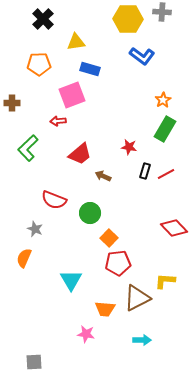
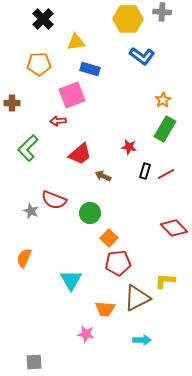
gray star: moved 4 px left, 18 px up
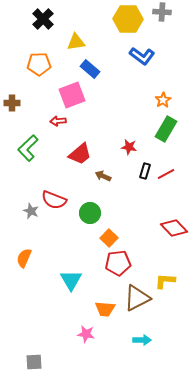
blue rectangle: rotated 24 degrees clockwise
green rectangle: moved 1 px right
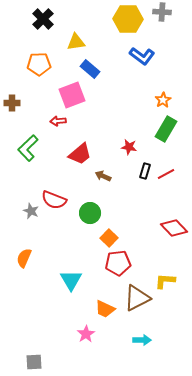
orange trapezoid: rotated 20 degrees clockwise
pink star: rotated 30 degrees clockwise
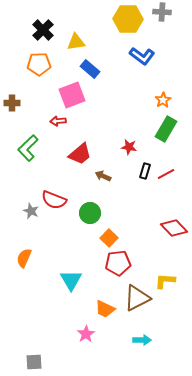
black cross: moved 11 px down
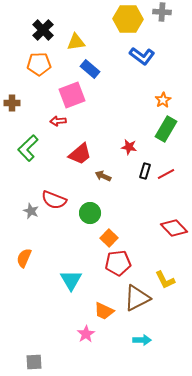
yellow L-shape: moved 1 px up; rotated 120 degrees counterclockwise
orange trapezoid: moved 1 px left, 2 px down
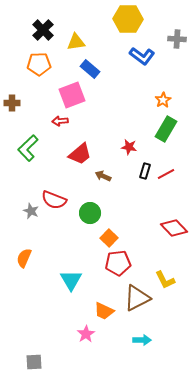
gray cross: moved 15 px right, 27 px down
red arrow: moved 2 px right
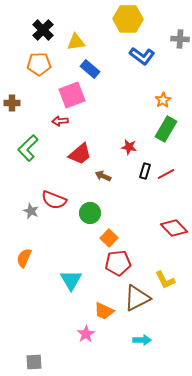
gray cross: moved 3 px right
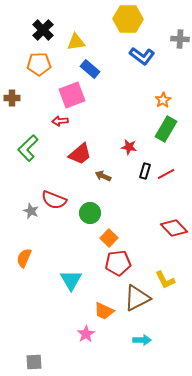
brown cross: moved 5 px up
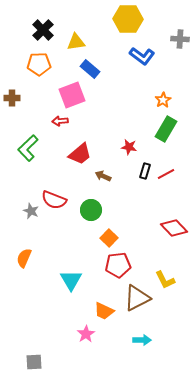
green circle: moved 1 px right, 3 px up
red pentagon: moved 2 px down
